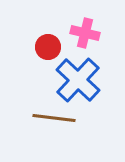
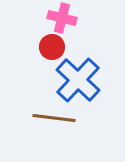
pink cross: moved 23 px left, 15 px up
red circle: moved 4 px right
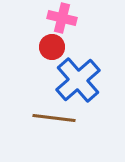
blue cross: rotated 6 degrees clockwise
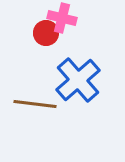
red circle: moved 6 px left, 14 px up
brown line: moved 19 px left, 14 px up
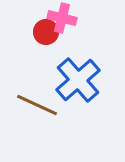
red circle: moved 1 px up
brown line: moved 2 px right, 1 px down; rotated 18 degrees clockwise
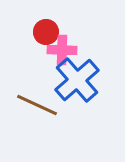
pink cross: moved 32 px down; rotated 12 degrees counterclockwise
blue cross: moved 1 px left
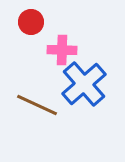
red circle: moved 15 px left, 10 px up
blue cross: moved 7 px right, 4 px down
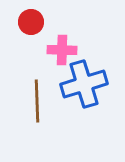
blue cross: rotated 24 degrees clockwise
brown line: moved 4 px up; rotated 63 degrees clockwise
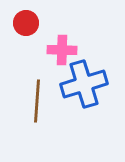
red circle: moved 5 px left, 1 px down
brown line: rotated 6 degrees clockwise
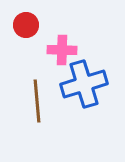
red circle: moved 2 px down
brown line: rotated 9 degrees counterclockwise
